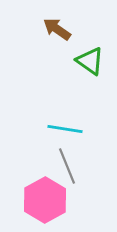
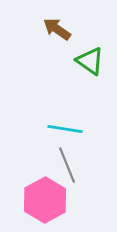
gray line: moved 1 px up
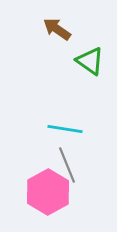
pink hexagon: moved 3 px right, 8 px up
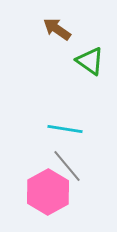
gray line: moved 1 px down; rotated 18 degrees counterclockwise
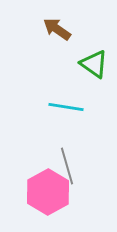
green triangle: moved 4 px right, 3 px down
cyan line: moved 1 px right, 22 px up
gray line: rotated 24 degrees clockwise
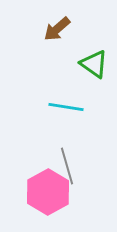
brown arrow: rotated 76 degrees counterclockwise
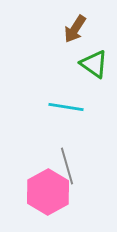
brown arrow: moved 18 px right; rotated 16 degrees counterclockwise
